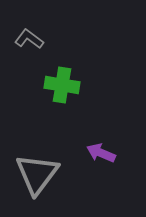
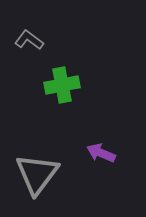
gray L-shape: moved 1 px down
green cross: rotated 20 degrees counterclockwise
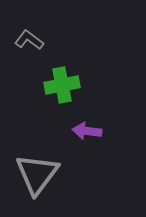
purple arrow: moved 14 px left, 22 px up; rotated 16 degrees counterclockwise
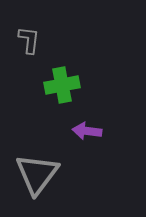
gray L-shape: rotated 60 degrees clockwise
